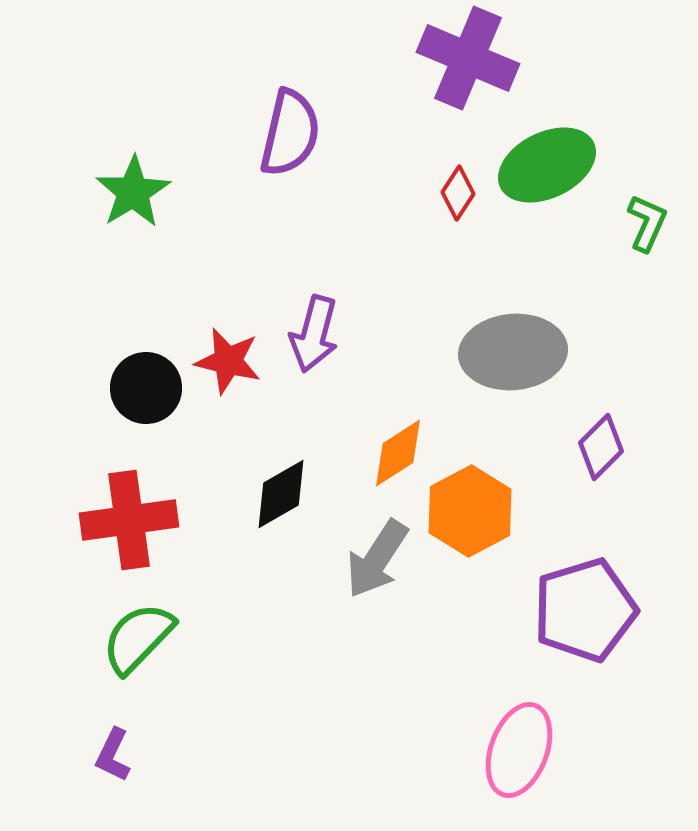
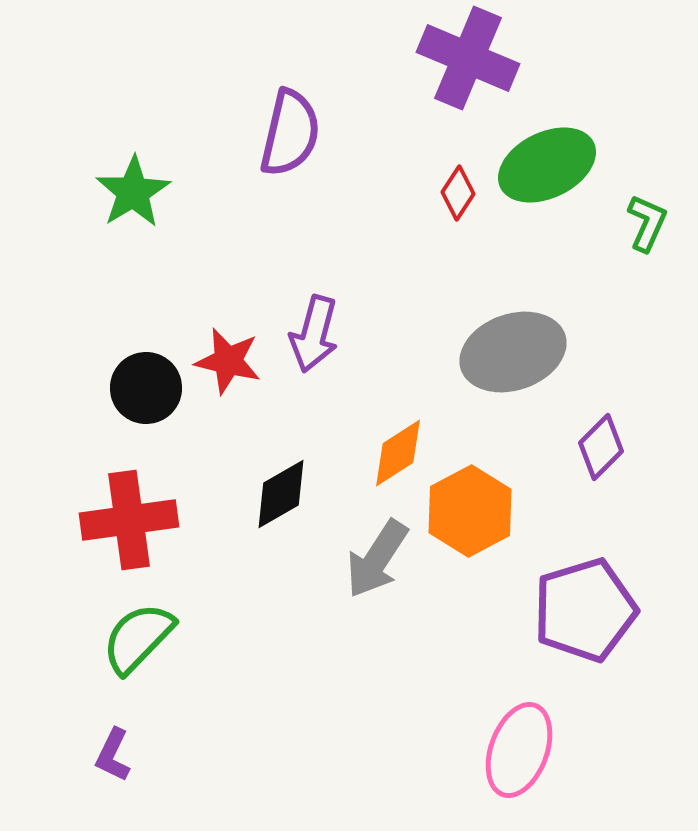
gray ellipse: rotated 14 degrees counterclockwise
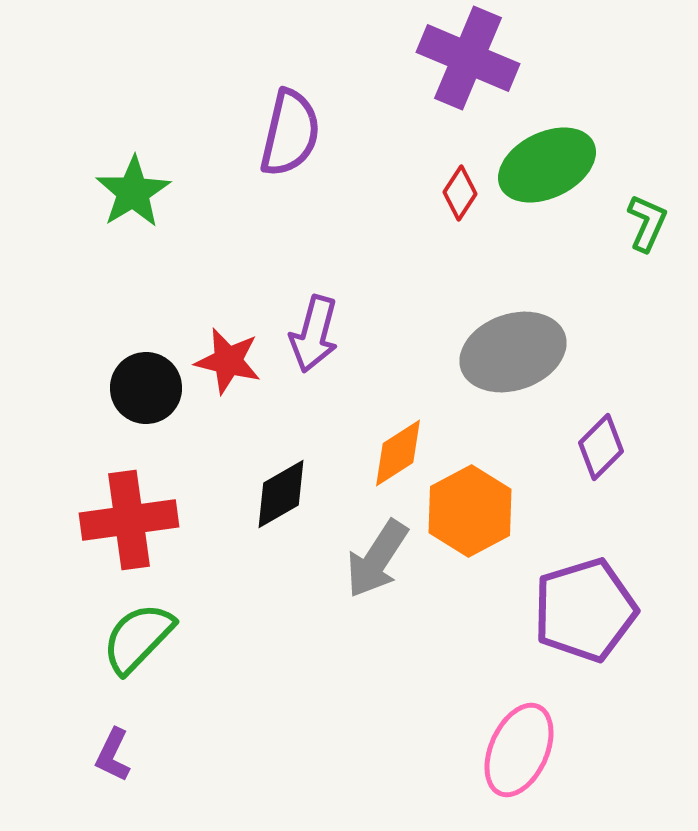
red diamond: moved 2 px right
pink ellipse: rotated 4 degrees clockwise
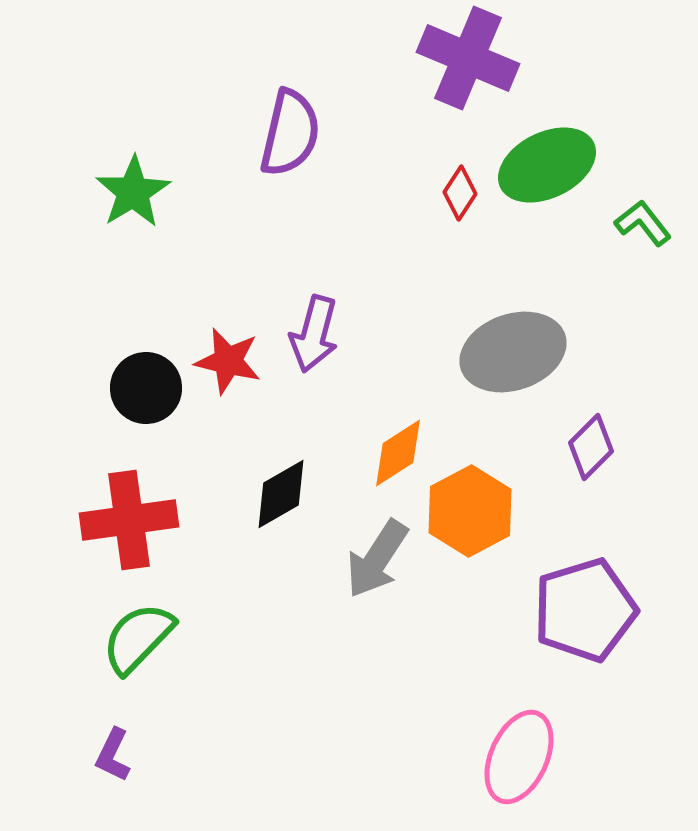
green L-shape: moved 4 px left; rotated 62 degrees counterclockwise
purple diamond: moved 10 px left
pink ellipse: moved 7 px down
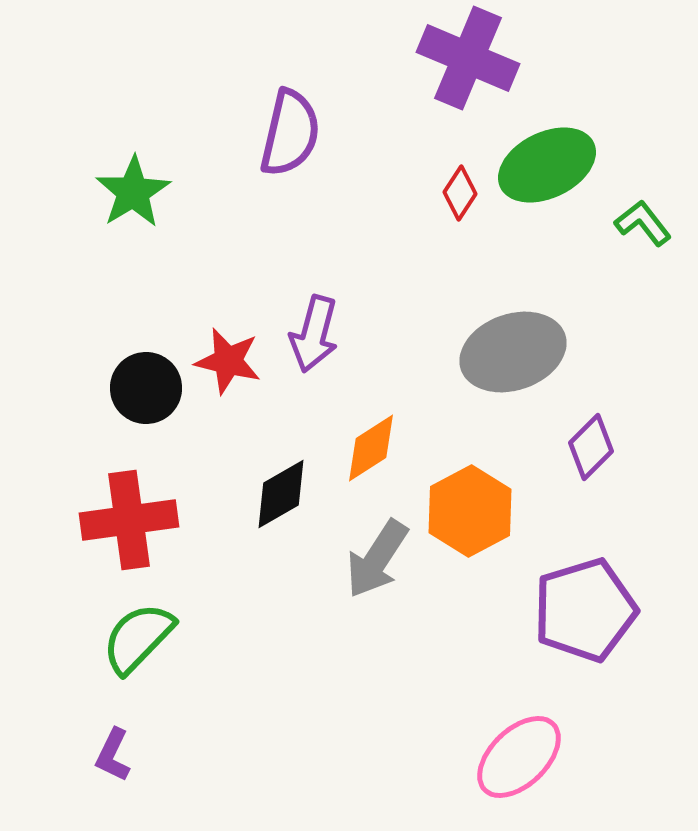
orange diamond: moved 27 px left, 5 px up
pink ellipse: rotated 22 degrees clockwise
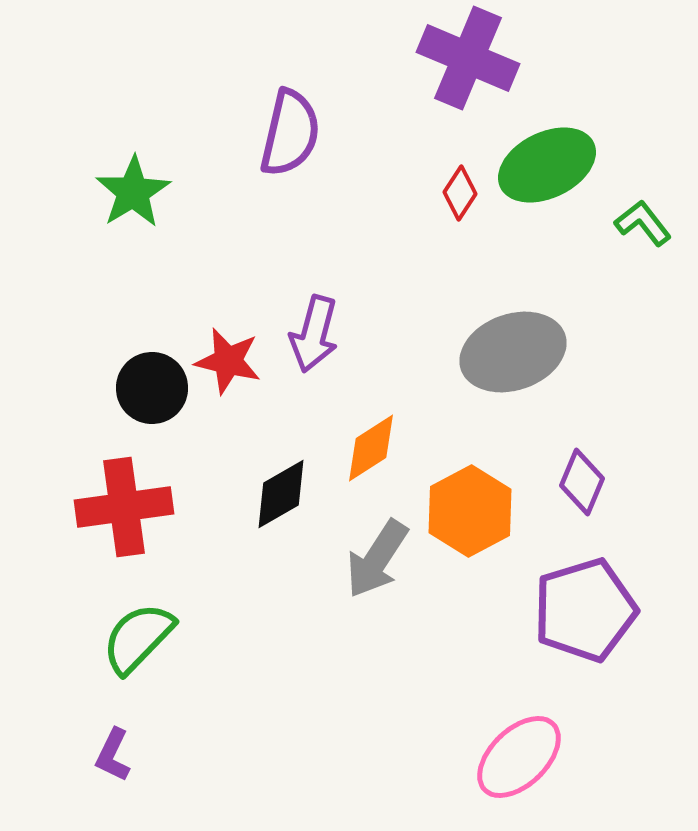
black circle: moved 6 px right
purple diamond: moved 9 px left, 35 px down; rotated 22 degrees counterclockwise
red cross: moved 5 px left, 13 px up
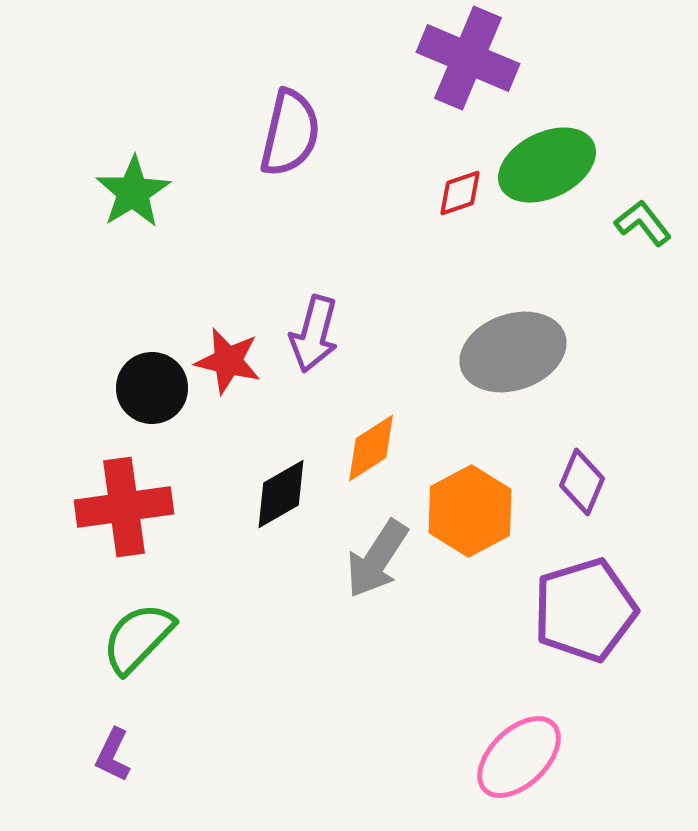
red diamond: rotated 38 degrees clockwise
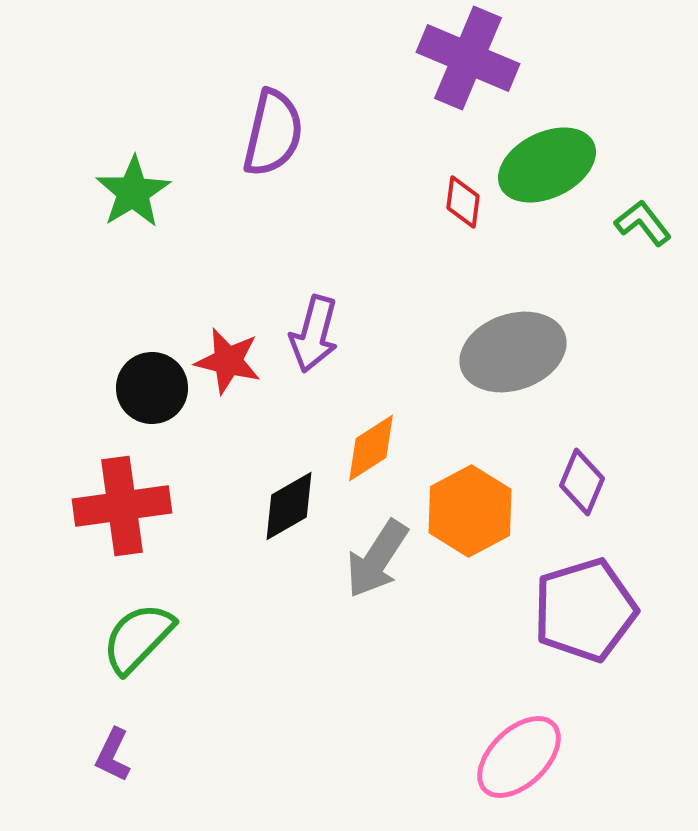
purple semicircle: moved 17 px left
red diamond: moved 3 px right, 9 px down; rotated 64 degrees counterclockwise
black diamond: moved 8 px right, 12 px down
red cross: moved 2 px left, 1 px up
